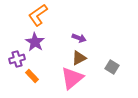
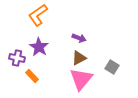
purple star: moved 4 px right, 5 px down
purple cross: moved 1 px up; rotated 28 degrees clockwise
pink triangle: moved 9 px right, 1 px down; rotated 10 degrees counterclockwise
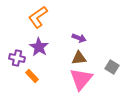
orange L-shape: moved 2 px down
brown triangle: rotated 21 degrees clockwise
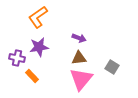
purple star: rotated 30 degrees clockwise
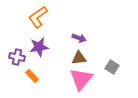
purple cross: moved 1 px up
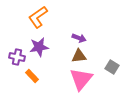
brown triangle: moved 2 px up
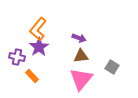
orange L-shape: moved 12 px down; rotated 15 degrees counterclockwise
purple star: rotated 24 degrees counterclockwise
brown triangle: moved 2 px right
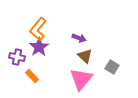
brown triangle: moved 4 px right; rotated 49 degrees clockwise
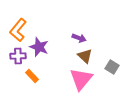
orange L-shape: moved 20 px left, 1 px down
purple star: rotated 18 degrees counterclockwise
purple cross: moved 1 px right, 1 px up; rotated 14 degrees counterclockwise
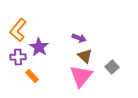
purple star: rotated 12 degrees clockwise
purple cross: moved 1 px down
gray square: rotated 16 degrees clockwise
pink triangle: moved 3 px up
